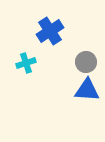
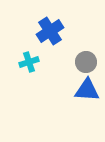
cyan cross: moved 3 px right, 1 px up
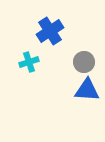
gray circle: moved 2 px left
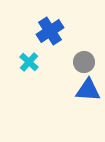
cyan cross: rotated 30 degrees counterclockwise
blue triangle: moved 1 px right
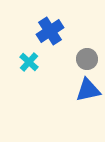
gray circle: moved 3 px right, 3 px up
blue triangle: rotated 16 degrees counterclockwise
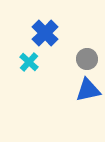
blue cross: moved 5 px left, 2 px down; rotated 12 degrees counterclockwise
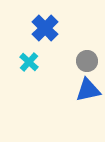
blue cross: moved 5 px up
gray circle: moved 2 px down
